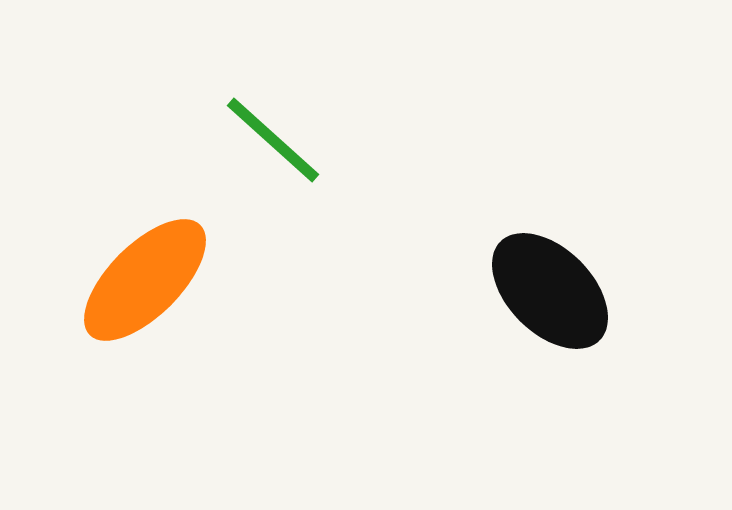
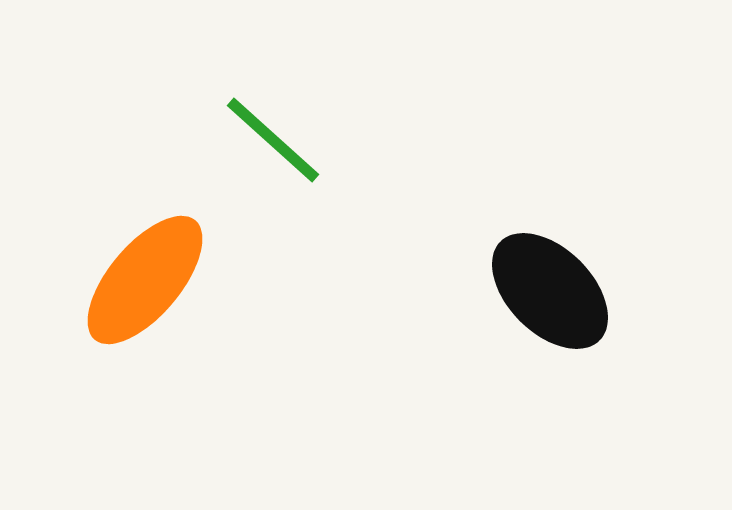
orange ellipse: rotated 5 degrees counterclockwise
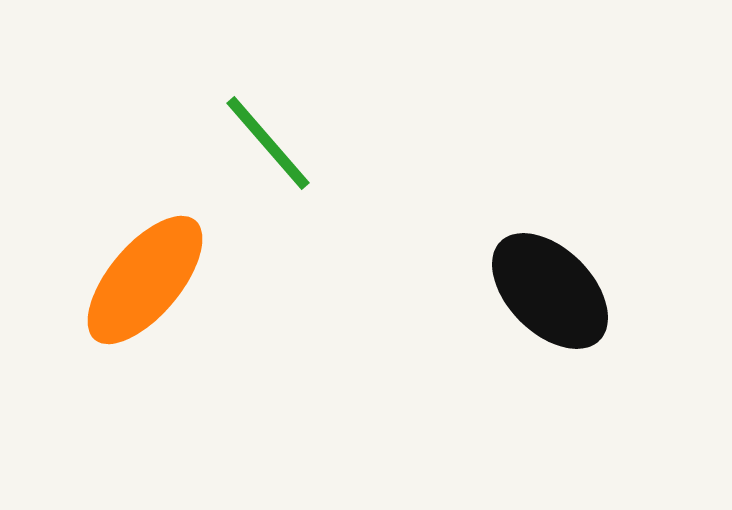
green line: moved 5 px left, 3 px down; rotated 7 degrees clockwise
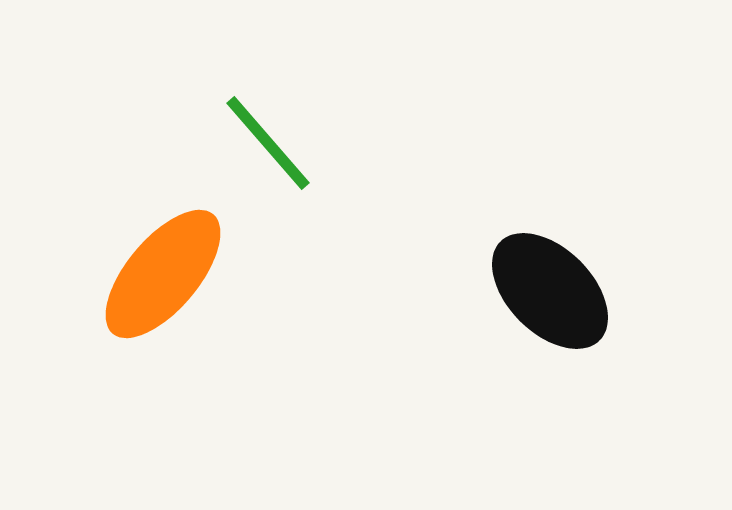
orange ellipse: moved 18 px right, 6 px up
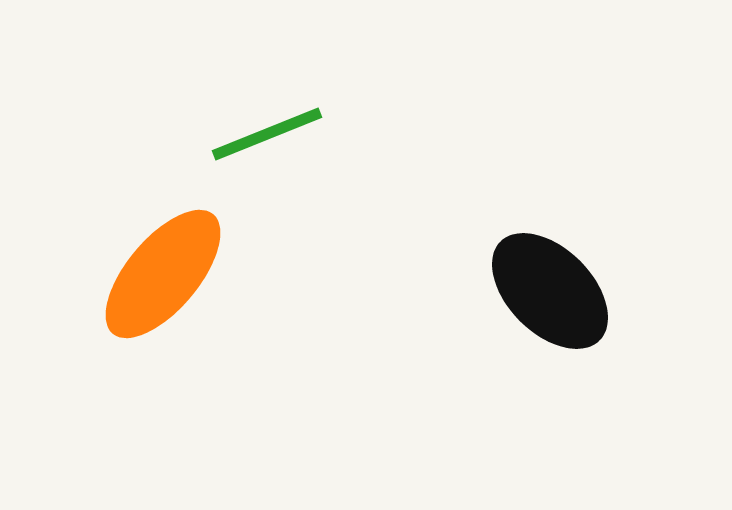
green line: moved 1 px left, 9 px up; rotated 71 degrees counterclockwise
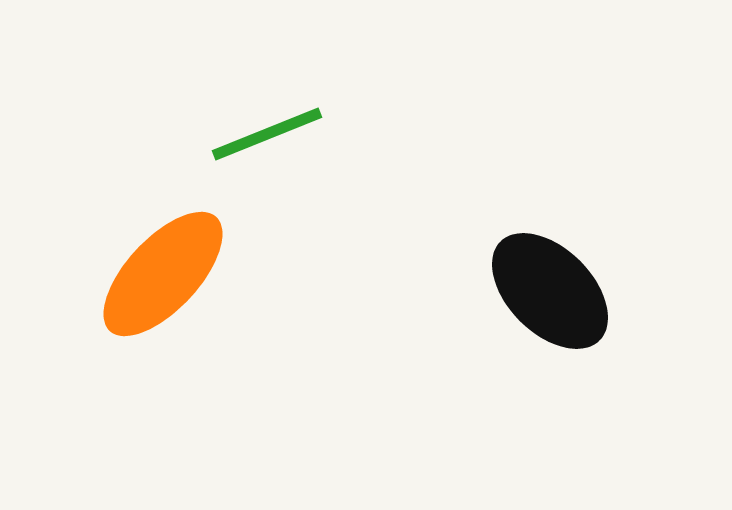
orange ellipse: rotated 3 degrees clockwise
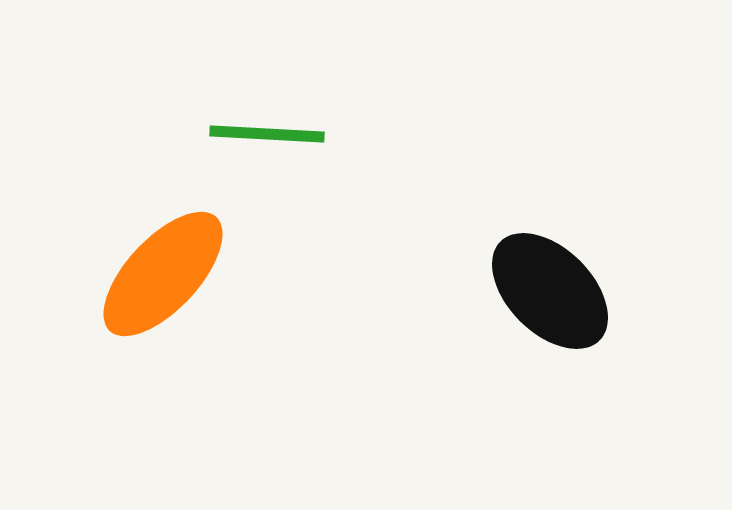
green line: rotated 25 degrees clockwise
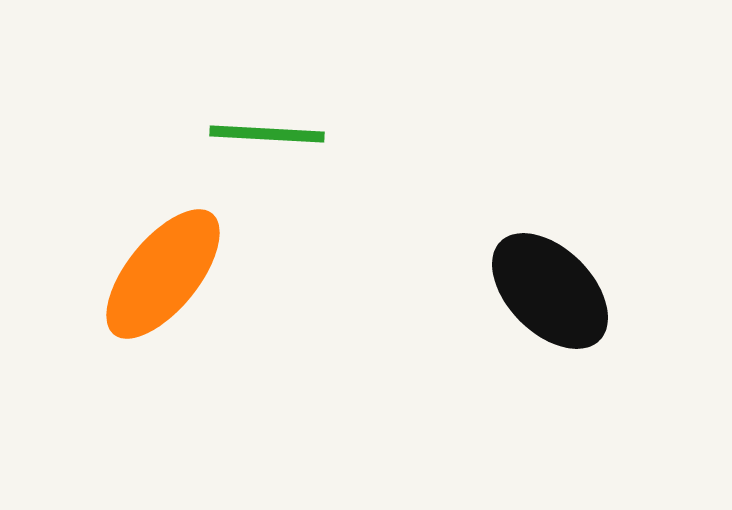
orange ellipse: rotated 4 degrees counterclockwise
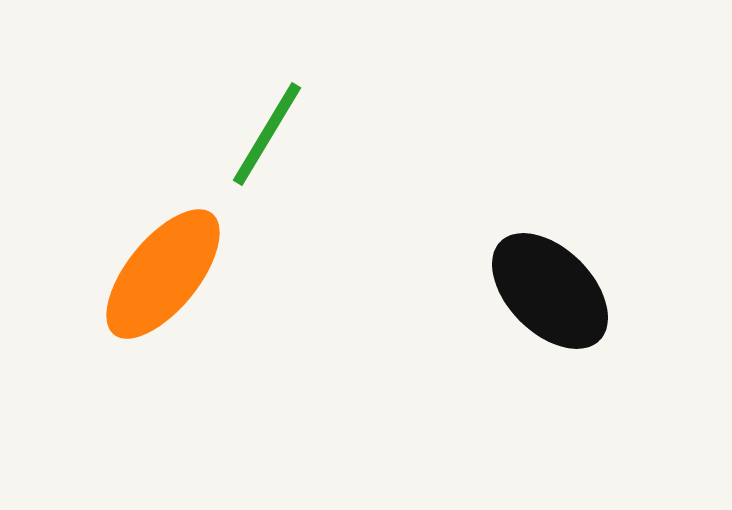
green line: rotated 62 degrees counterclockwise
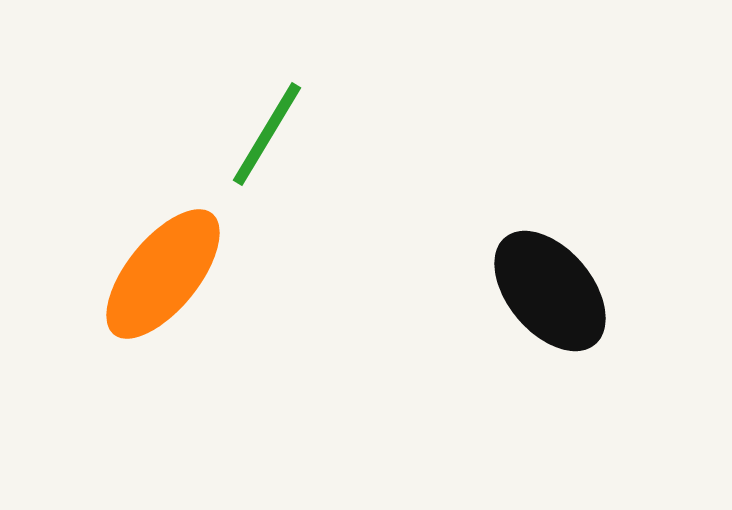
black ellipse: rotated 5 degrees clockwise
